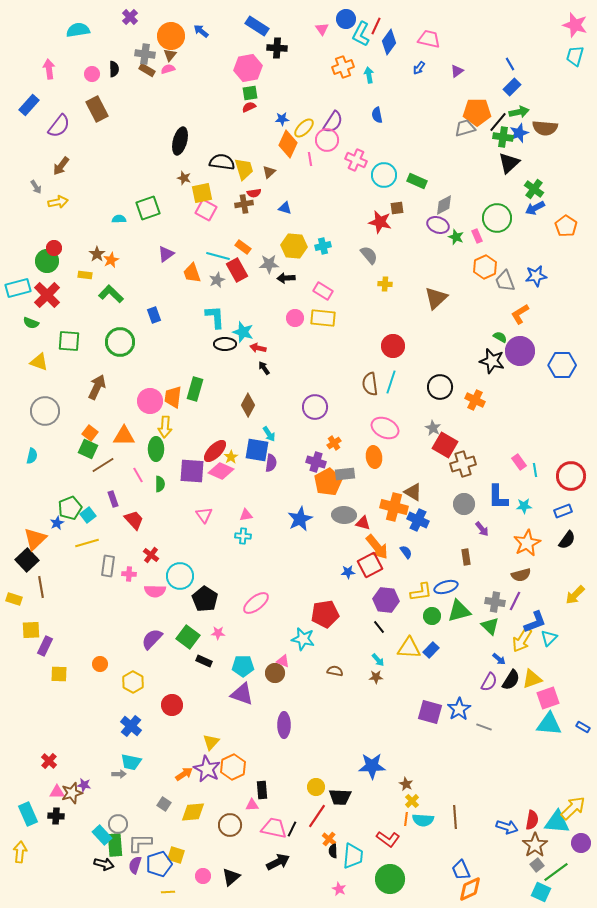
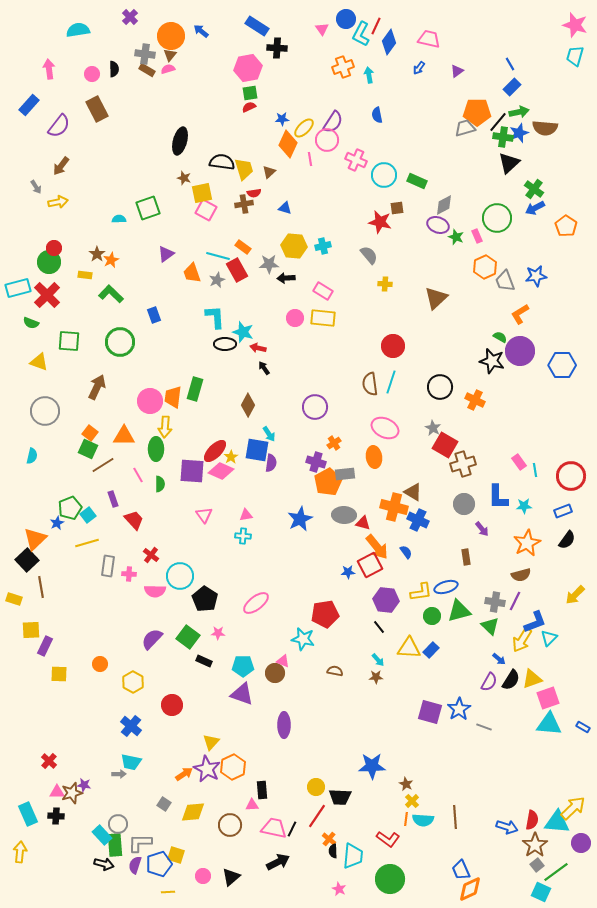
green circle at (47, 261): moved 2 px right, 1 px down
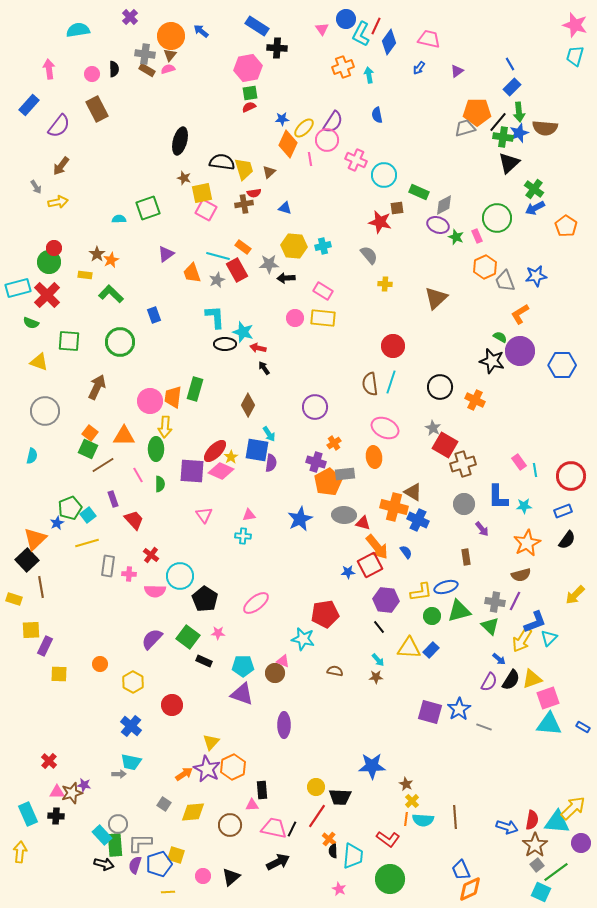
green arrow at (519, 112): rotated 96 degrees clockwise
green rectangle at (417, 181): moved 2 px right, 11 px down
pink triangle at (246, 515): moved 3 px right
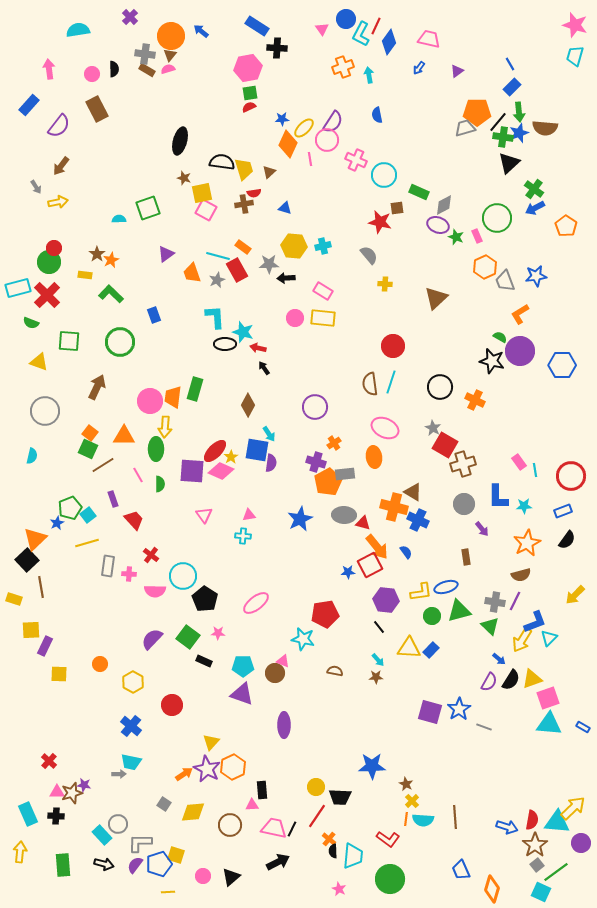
cyan circle at (180, 576): moved 3 px right
green rectangle at (115, 845): moved 52 px left, 20 px down
purple semicircle at (135, 865): rotated 18 degrees clockwise
orange diamond at (470, 889): moved 22 px right; rotated 48 degrees counterclockwise
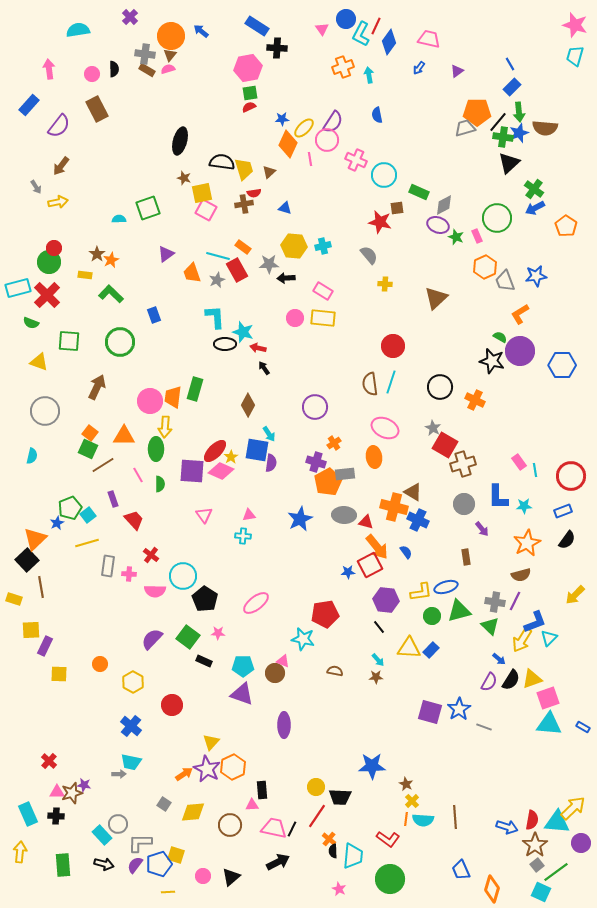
red triangle at (363, 523): moved 3 px right, 1 px up
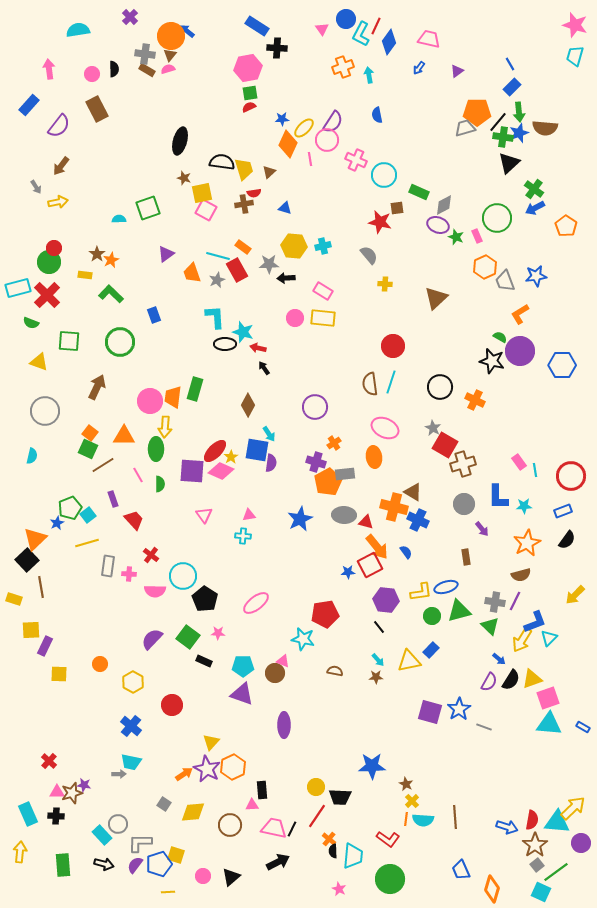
blue arrow at (201, 31): moved 14 px left
yellow triangle at (409, 648): moved 13 px down; rotated 15 degrees counterclockwise
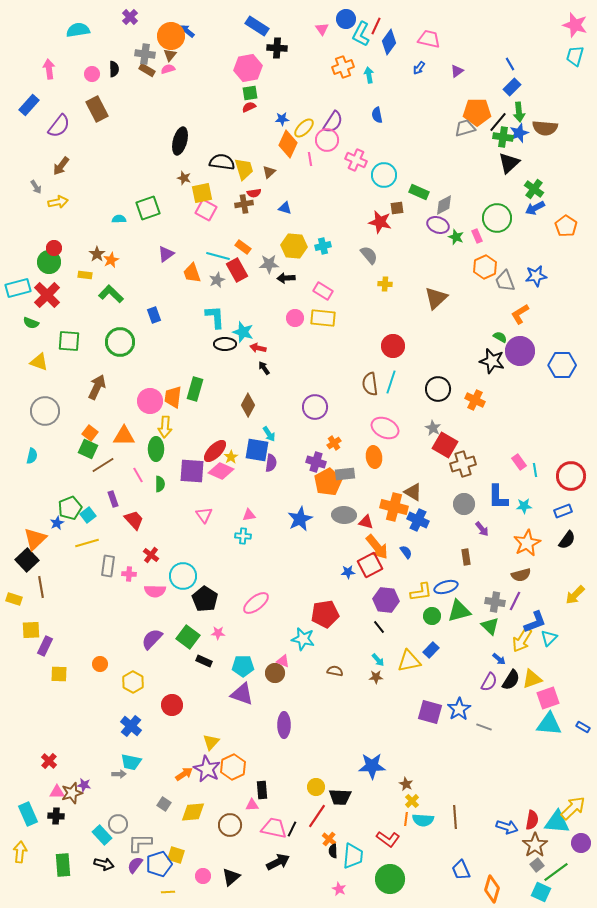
black circle at (440, 387): moved 2 px left, 2 px down
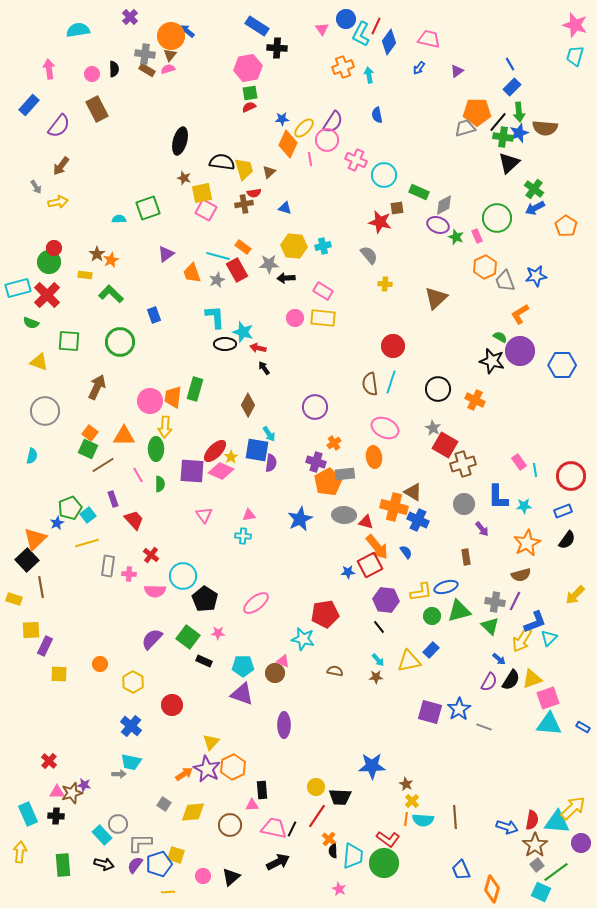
green circle at (390, 879): moved 6 px left, 16 px up
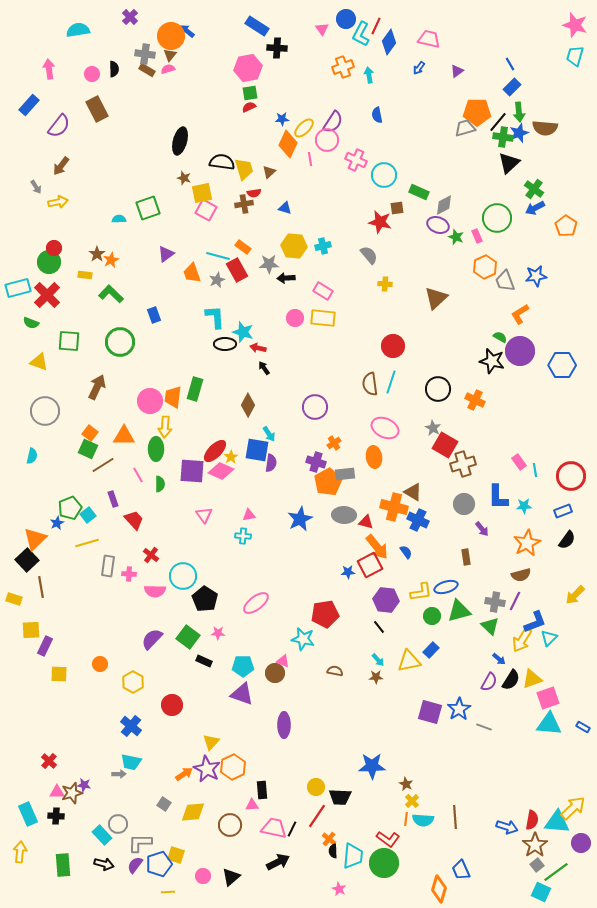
orange diamond at (492, 889): moved 53 px left
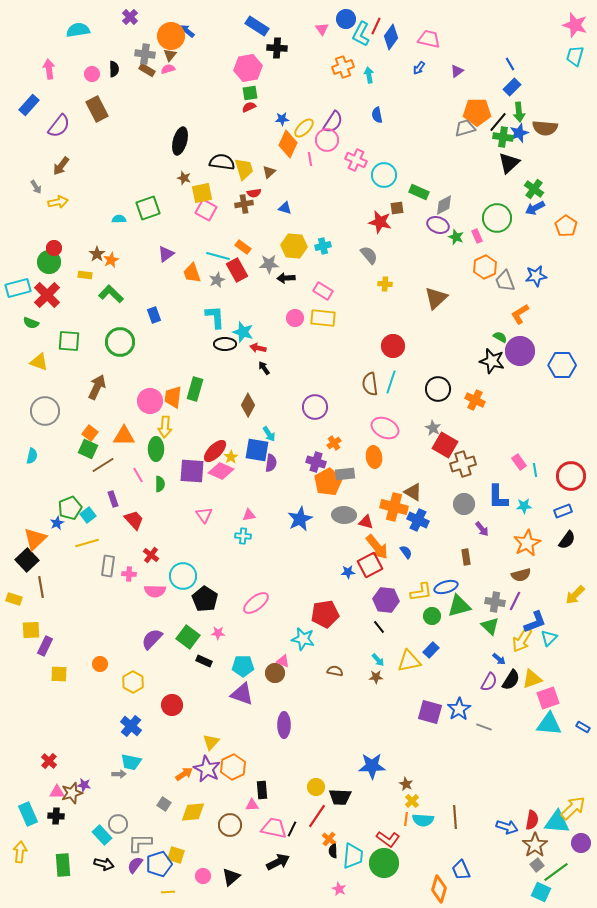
blue diamond at (389, 42): moved 2 px right, 5 px up
green triangle at (459, 611): moved 5 px up
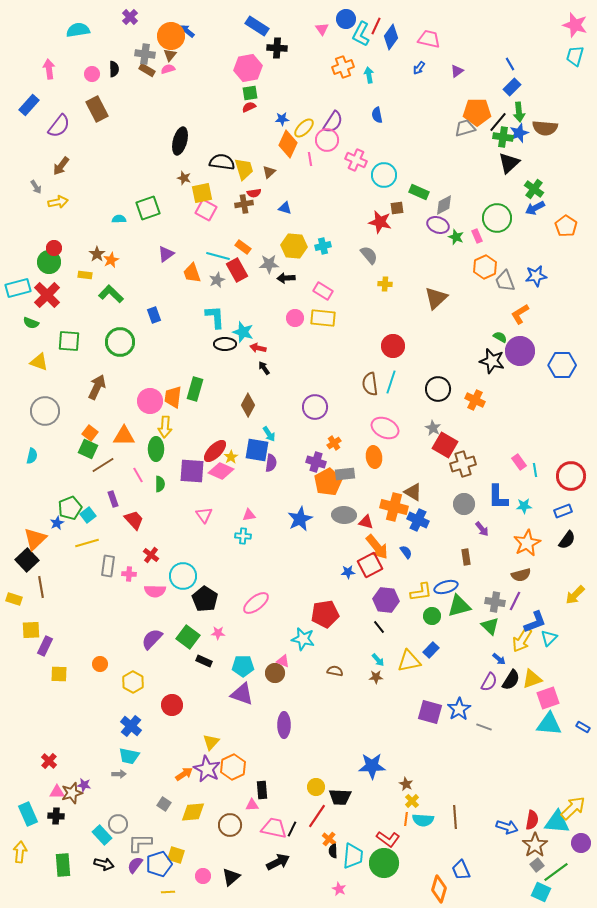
cyan trapezoid at (131, 762): moved 2 px left, 6 px up
